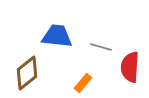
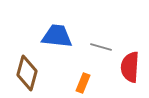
brown diamond: rotated 36 degrees counterclockwise
orange rectangle: rotated 18 degrees counterclockwise
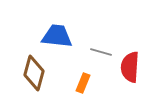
gray line: moved 5 px down
brown diamond: moved 7 px right
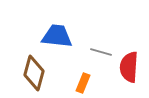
red semicircle: moved 1 px left
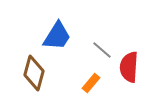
blue trapezoid: rotated 116 degrees clockwise
gray line: moved 1 px right, 2 px up; rotated 25 degrees clockwise
orange rectangle: moved 8 px right; rotated 18 degrees clockwise
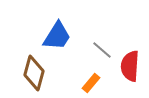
red semicircle: moved 1 px right, 1 px up
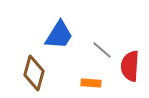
blue trapezoid: moved 2 px right, 1 px up
orange rectangle: rotated 54 degrees clockwise
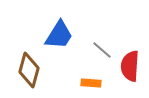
brown diamond: moved 5 px left, 3 px up
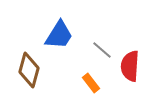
orange rectangle: rotated 48 degrees clockwise
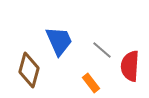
blue trapezoid: moved 6 px down; rotated 56 degrees counterclockwise
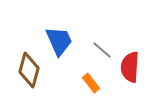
red semicircle: moved 1 px down
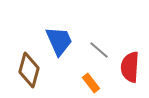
gray line: moved 3 px left
